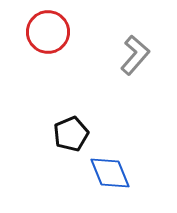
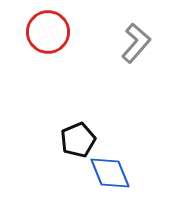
gray L-shape: moved 1 px right, 12 px up
black pentagon: moved 7 px right, 6 px down
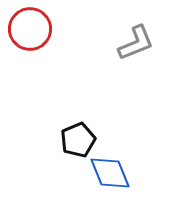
red circle: moved 18 px left, 3 px up
gray L-shape: rotated 27 degrees clockwise
